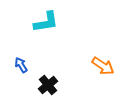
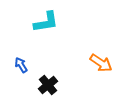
orange arrow: moved 2 px left, 3 px up
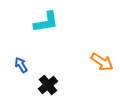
orange arrow: moved 1 px right, 1 px up
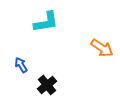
orange arrow: moved 14 px up
black cross: moved 1 px left
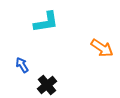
blue arrow: moved 1 px right
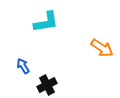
blue arrow: moved 1 px right, 1 px down
black cross: rotated 12 degrees clockwise
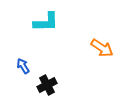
cyan L-shape: rotated 8 degrees clockwise
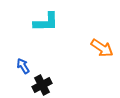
black cross: moved 5 px left
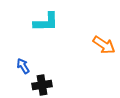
orange arrow: moved 2 px right, 3 px up
black cross: rotated 18 degrees clockwise
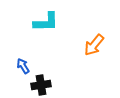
orange arrow: moved 10 px left; rotated 95 degrees clockwise
black cross: moved 1 px left
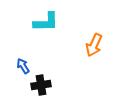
orange arrow: rotated 15 degrees counterclockwise
